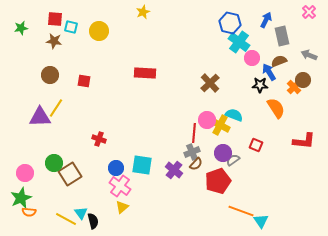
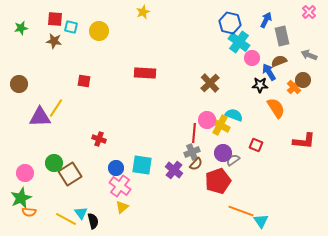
brown circle at (50, 75): moved 31 px left, 9 px down
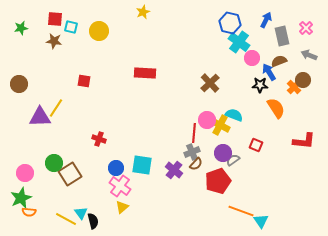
pink cross at (309, 12): moved 3 px left, 16 px down
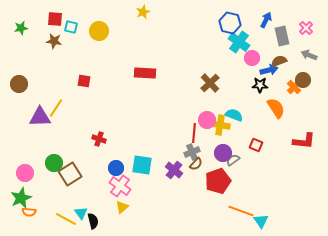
blue arrow at (269, 72): moved 2 px up; rotated 108 degrees clockwise
yellow cross at (220, 125): rotated 18 degrees counterclockwise
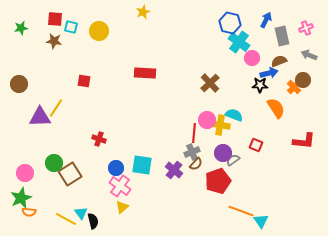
pink cross at (306, 28): rotated 24 degrees clockwise
blue arrow at (269, 70): moved 3 px down
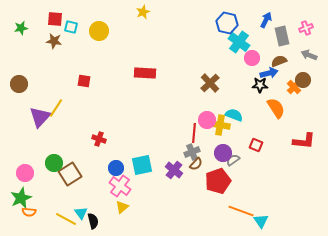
blue hexagon at (230, 23): moved 3 px left
purple triangle at (40, 117): rotated 45 degrees counterclockwise
cyan square at (142, 165): rotated 20 degrees counterclockwise
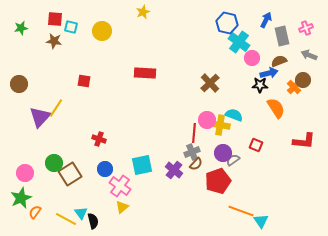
yellow circle at (99, 31): moved 3 px right
blue circle at (116, 168): moved 11 px left, 1 px down
orange semicircle at (29, 212): moved 6 px right; rotated 120 degrees clockwise
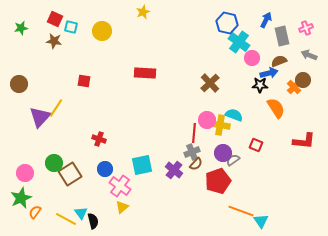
red square at (55, 19): rotated 21 degrees clockwise
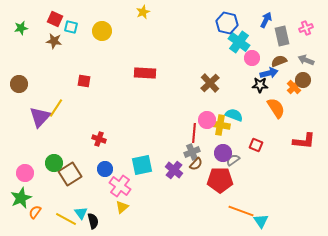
gray arrow at (309, 55): moved 3 px left, 5 px down
red pentagon at (218, 181): moved 2 px right, 1 px up; rotated 20 degrees clockwise
